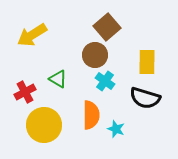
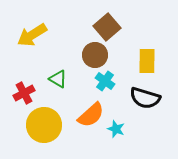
yellow rectangle: moved 1 px up
red cross: moved 1 px left, 1 px down
orange semicircle: rotated 48 degrees clockwise
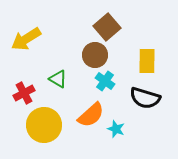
yellow arrow: moved 6 px left, 4 px down
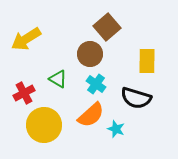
brown circle: moved 5 px left, 1 px up
cyan cross: moved 9 px left, 3 px down
black semicircle: moved 9 px left
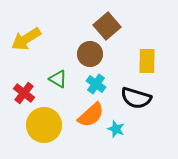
brown square: moved 1 px up
red cross: rotated 25 degrees counterclockwise
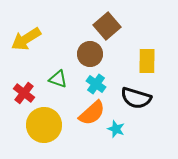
green triangle: rotated 12 degrees counterclockwise
orange semicircle: moved 1 px right, 2 px up
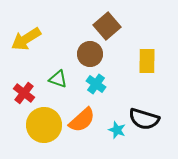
black semicircle: moved 8 px right, 21 px down
orange semicircle: moved 10 px left, 7 px down
cyan star: moved 1 px right, 1 px down
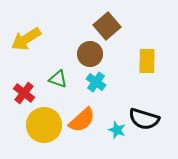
cyan cross: moved 2 px up
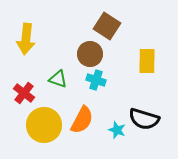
brown square: rotated 16 degrees counterclockwise
yellow arrow: rotated 52 degrees counterclockwise
cyan cross: moved 2 px up; rotated 18 degrees counterclockwise
orange semicircle: rotated 20 degrees counterclockwise
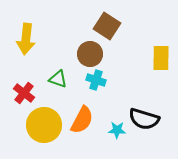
yellow rectangle: moved 14 px right, 3 px up
cyan star: rotated 18 degrees counterclockwise
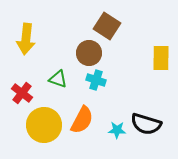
brown circle: moved 1 px left, 1 px up
red cross: moved 2 px left
black semicircle: moved 2 px right, 5 px down
